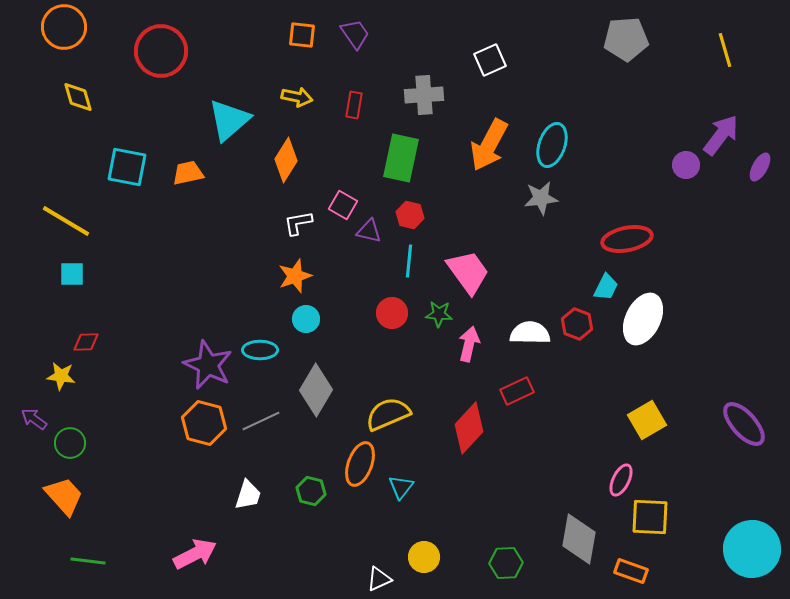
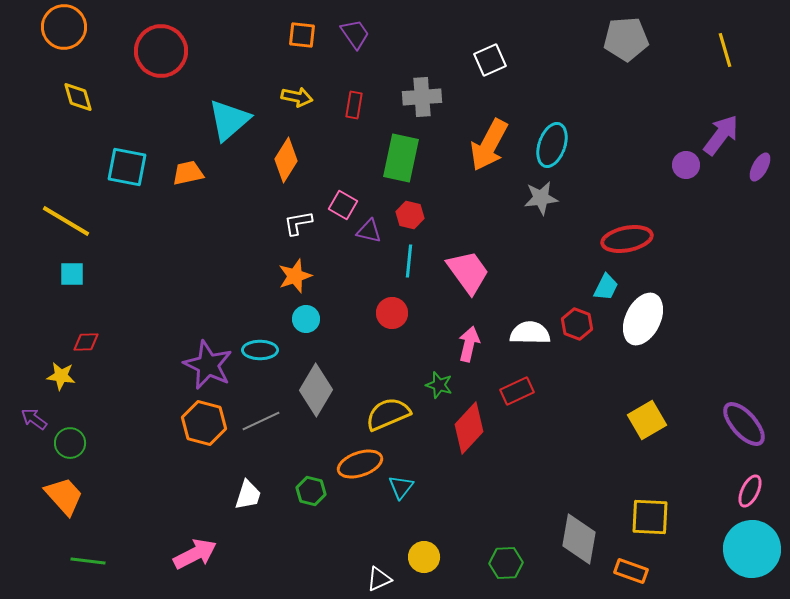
gray cross at (424, 95): moved 2 px left, 2 px down
green star at (439, 314): moved 71 px down; rotated 12 degrees clockwise
orange ellipse at (360, 464): rotated 51 degrees clockwise
pink ellipse at (621, 480): moved 129 px right, 11 px down
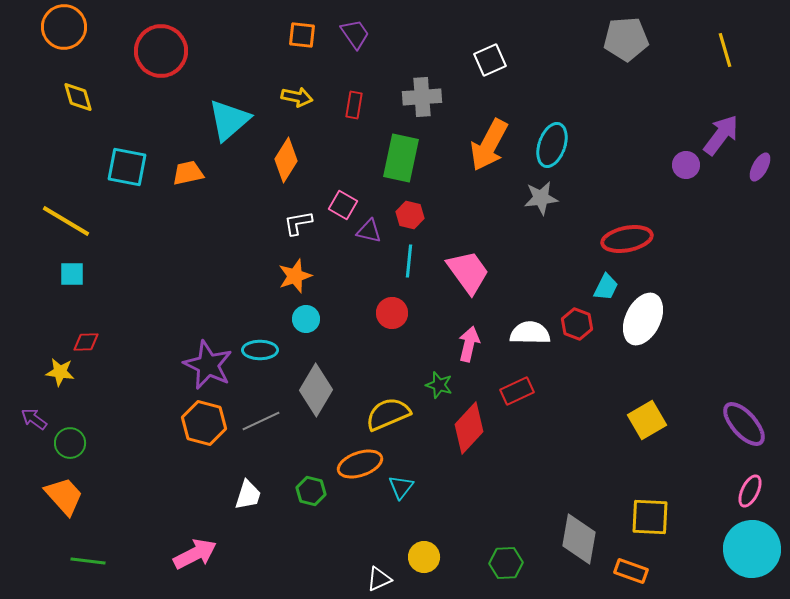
yellow star at (61, 376): moved 1 px left, 4 px up
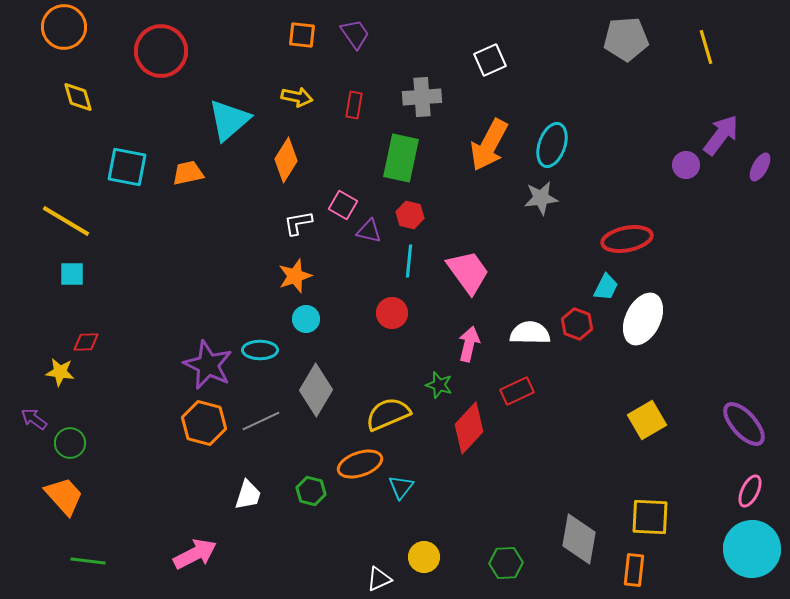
yellow line at (725, 50): moved 19 px left, 3 px up
orange rectangle at (631, 571): moved 3 px right, 1 px up; rotated 76 degrees clockwise
